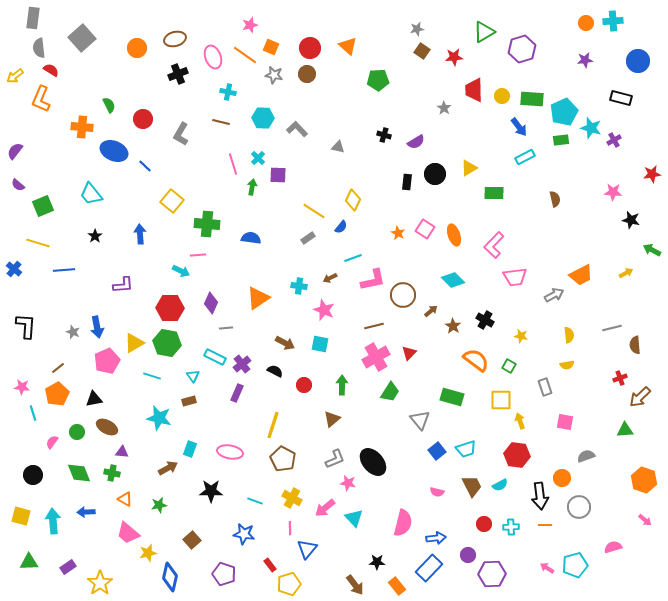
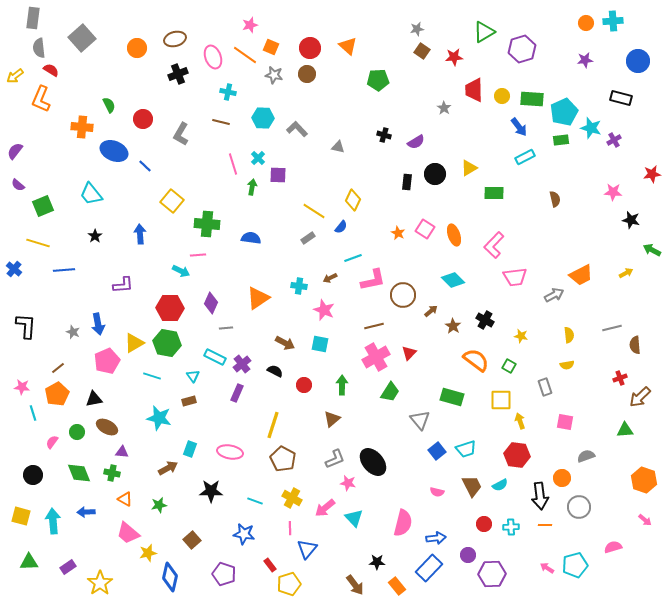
blue arrow at (97, 327): moved 1 px right, 3 px up
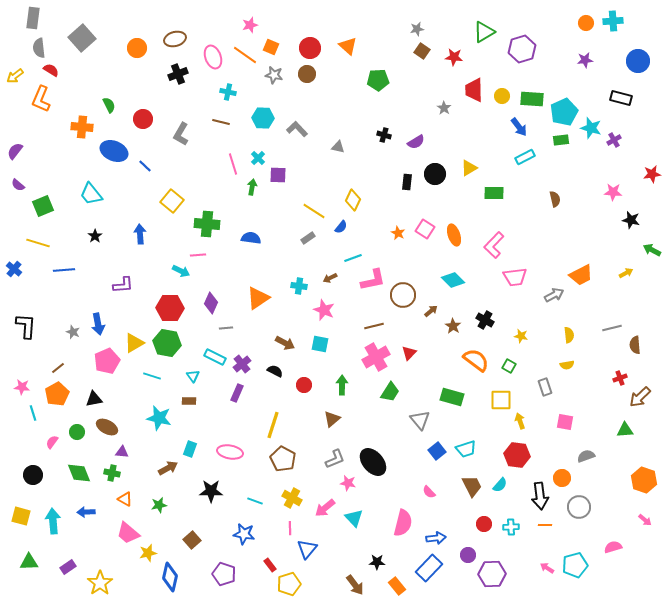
red star at (454, 57): rotated 12 degrees clockwise
brown rectangle at (189, 401): rotated 16 degrees clockwise
cyan semicircle at (500, 485): rotated 21 degrees counterclockwise
pink semicircle at (437, 492): moved 8 px left; rotated 32 degrees clockwise
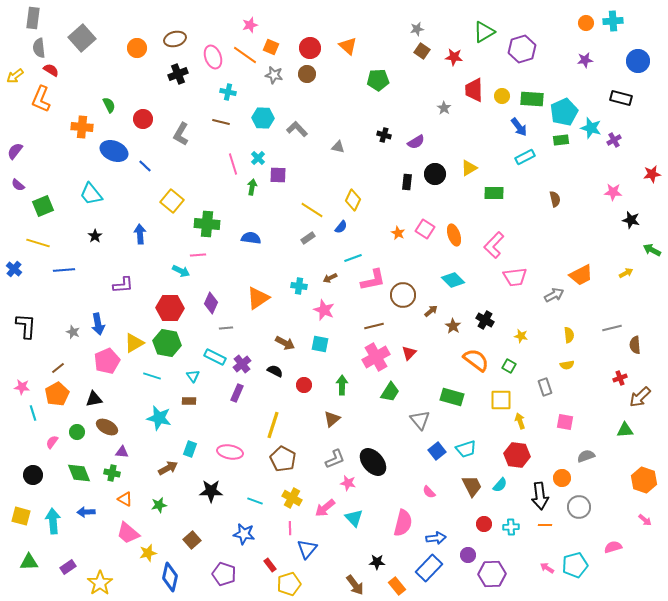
yellow line at (314, 211): moved 2 px left, 1 px up
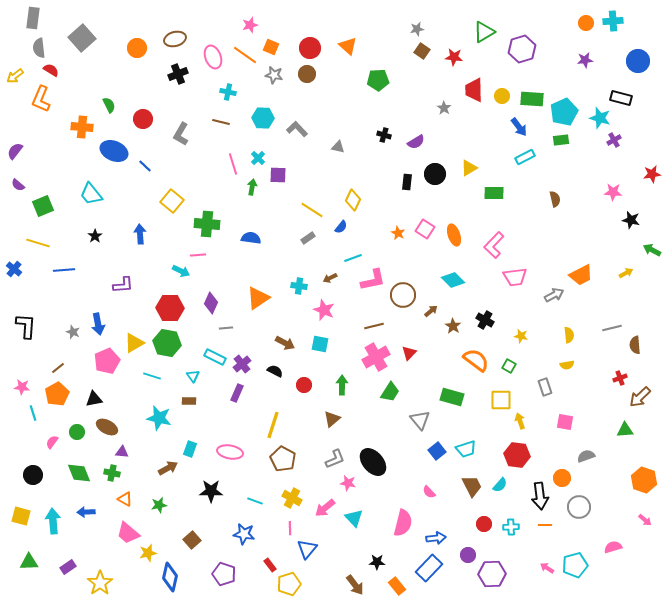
cyan star at (591, 128): moved 9 px right, 10 px up
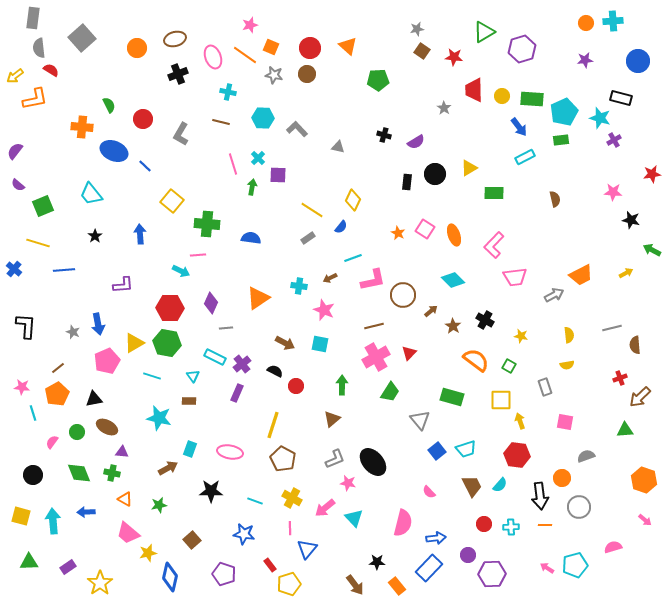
orange L-shape at (41, 99): moved 6 px left; rotated 124 degrees counterclockwise
red circle at (304, 385): moved 8 px left, 1 px down
